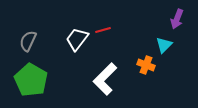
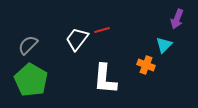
red line: moved 1 px left
gray semicircle: moved 4 px down; rotated 20 degrees clockwise
white L-shape: rotated 40 degrees counterclockwise
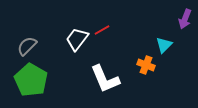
purple arrow: moved 8 px right
red line: rotated 14 degrees counterclockwise
gray semicircle: moved 1 px left, 1 px down
white L-shape: rotated 28 degrees counterclockwise
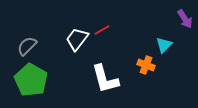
purple arrow: rotated 54 degrees counterclockwise
white L-shape: rotated 8 degrees clockwise
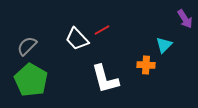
white trapezoid: rotated 80 degrees counterclockwise
orange cross: rotated 18 degrees counterclockwise
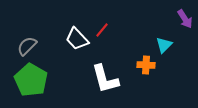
red line: rotated 21 degrees counterclockwise
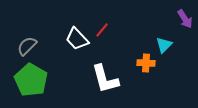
orange cross: moved 2 px up
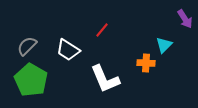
white trapezoid: moved 9 px left, 11 px down; rotated 15 degrees counterclockwise
white L-shape: rotated 8 degrees counterclockwise
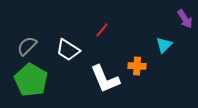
orange cross: moved 9 px left, 3 px down
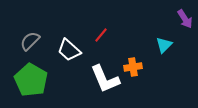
red line: moved 1 px left, 5 px down
gray semicircle: moved 3 px right, 5 px up
white trapezoid: moved 1 px right; rotated 10 degrees clockwise
orange cross: moved 4 px left, 1 px down; rotated 12 degrees counterclockwise
